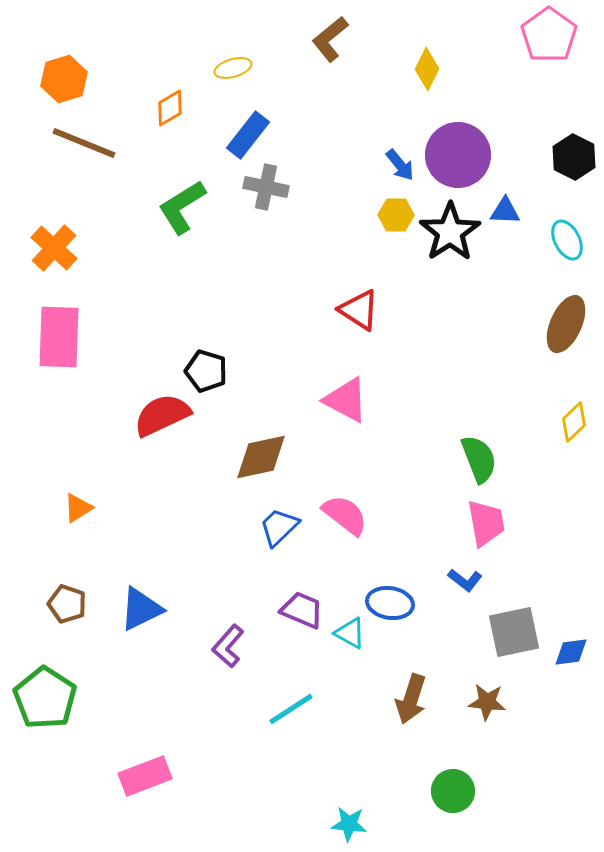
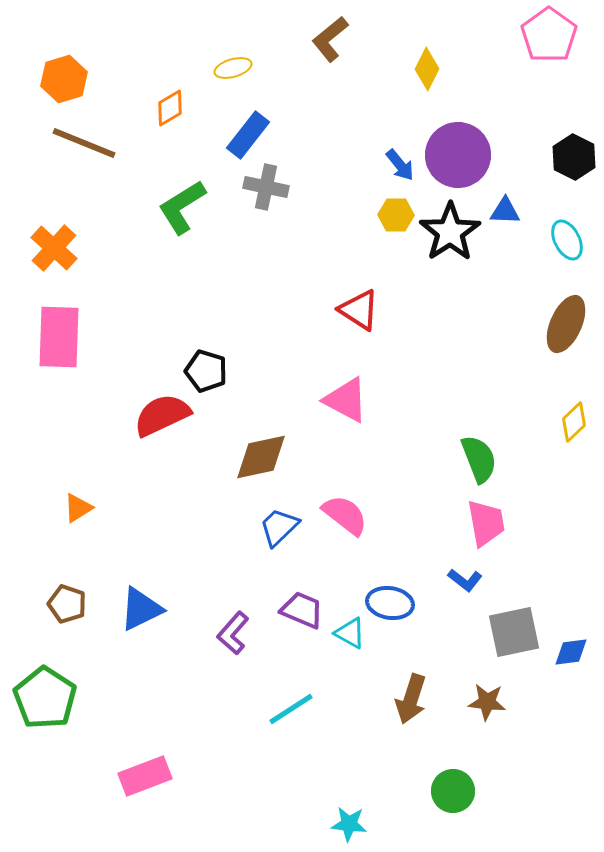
purple L-shape at (228, 646): moved 5 px right, 13 px up
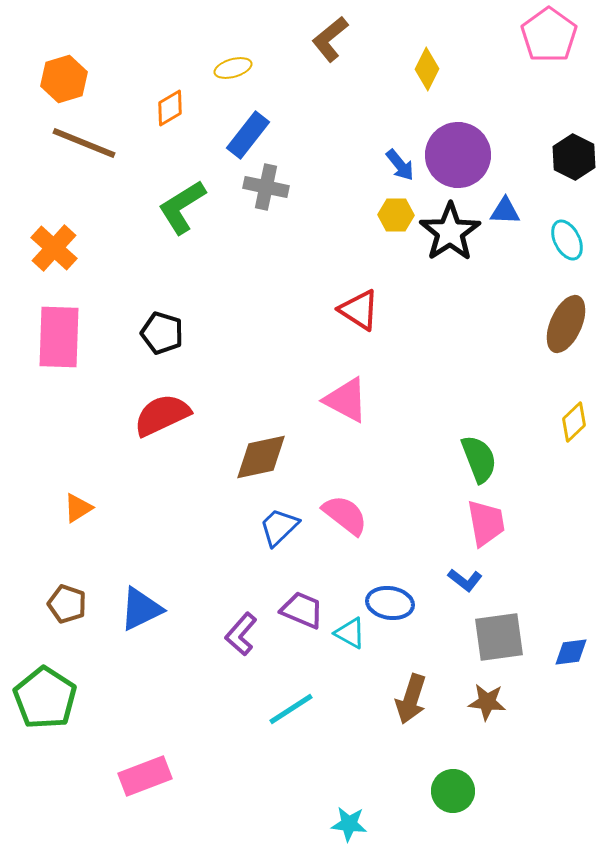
black pentagon at (206, 371): moved 44 px left, 38 px up
gray square at (514, 632): moved 15 px left, 5 px down; rotated 4 degrees clockwise
purple L-shape at (233, 633): moved 8 px right, 1 px down
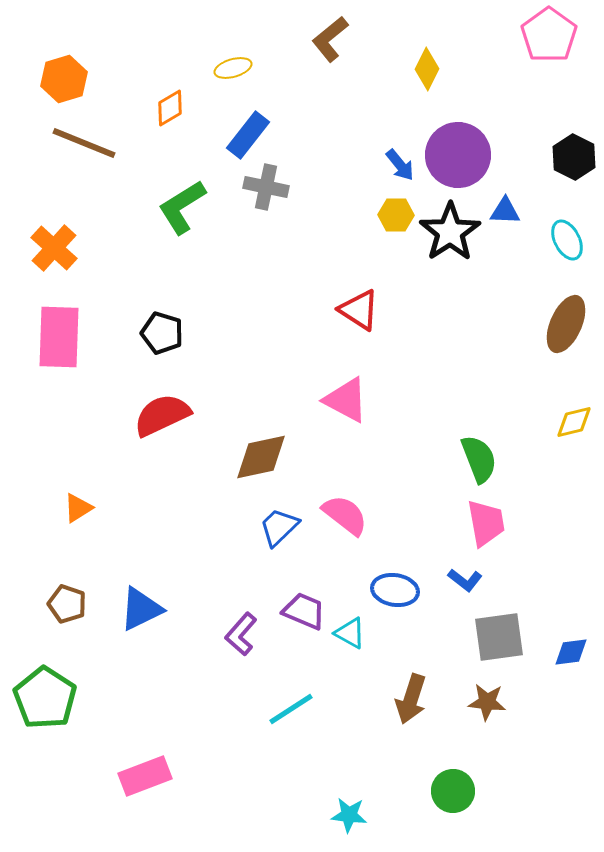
yellow diamond at (574, 422): rotated 30 degrees clockwise
blue ellipse at (390, 603): moved 5 px right, 13 px up
purple trapezoid at (302, 610): moved 2 px right, 1 px down
cyan star at (349, 824): moved 9 px up
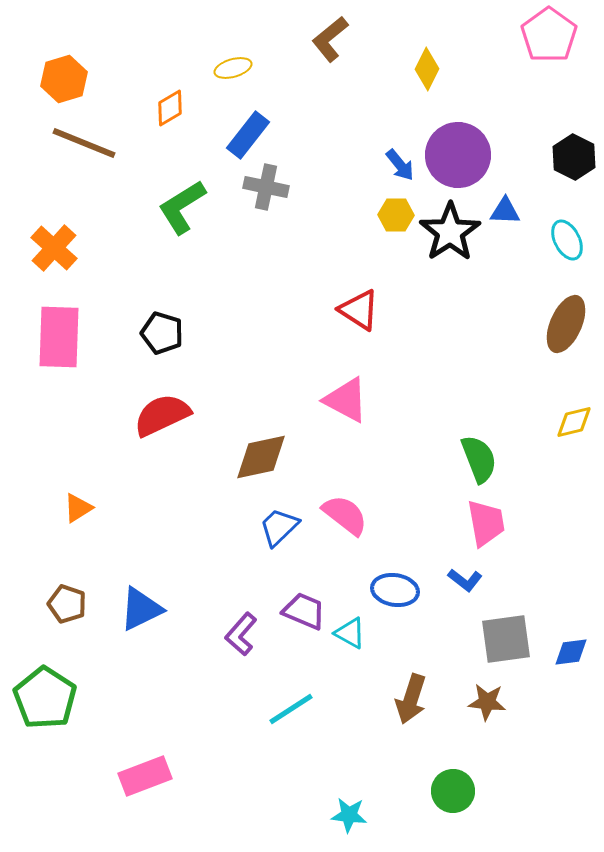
gray square at (499, 637): moved 7 px right, 2 px down
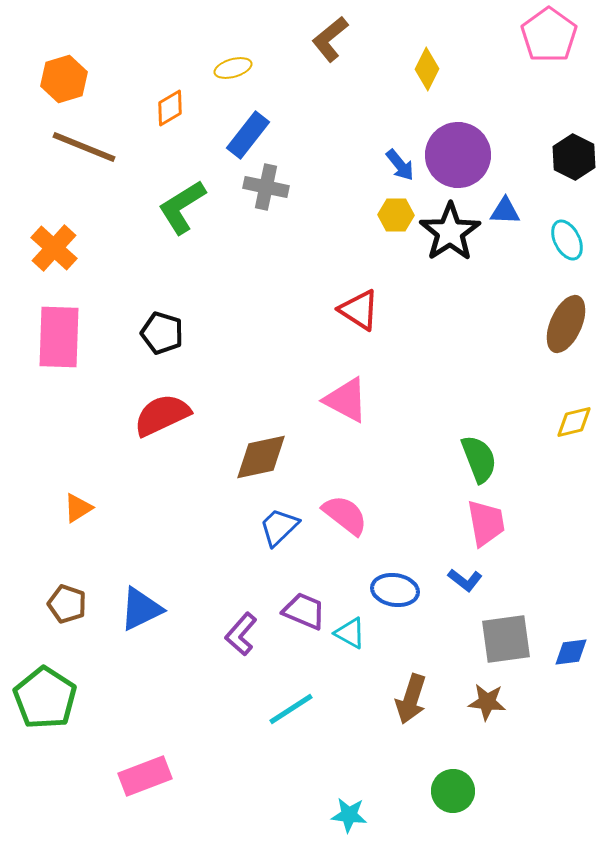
brown line at (84, 143): moved 4 px down
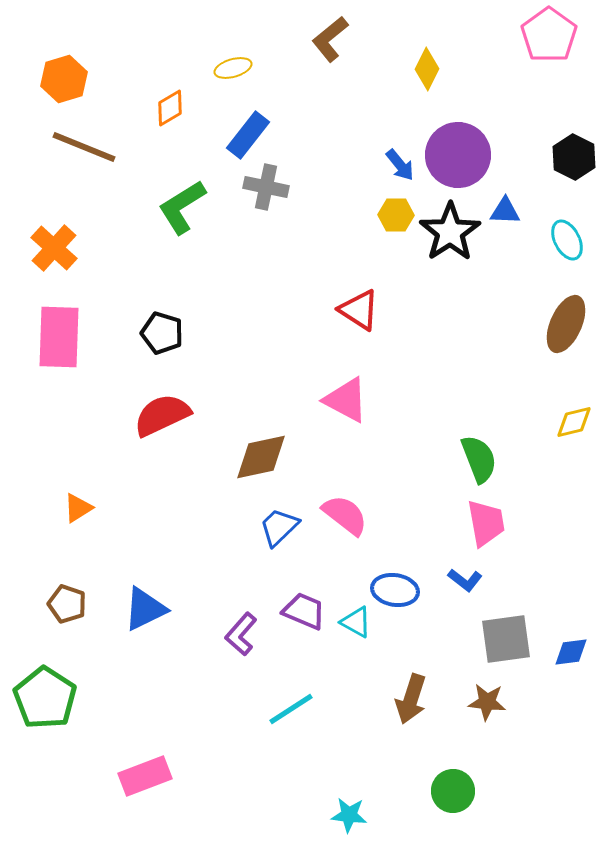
blue triangle at (141, 609): moved 4 px right
cyan triangle at (350, 633): moved 6 px right, 11 px up
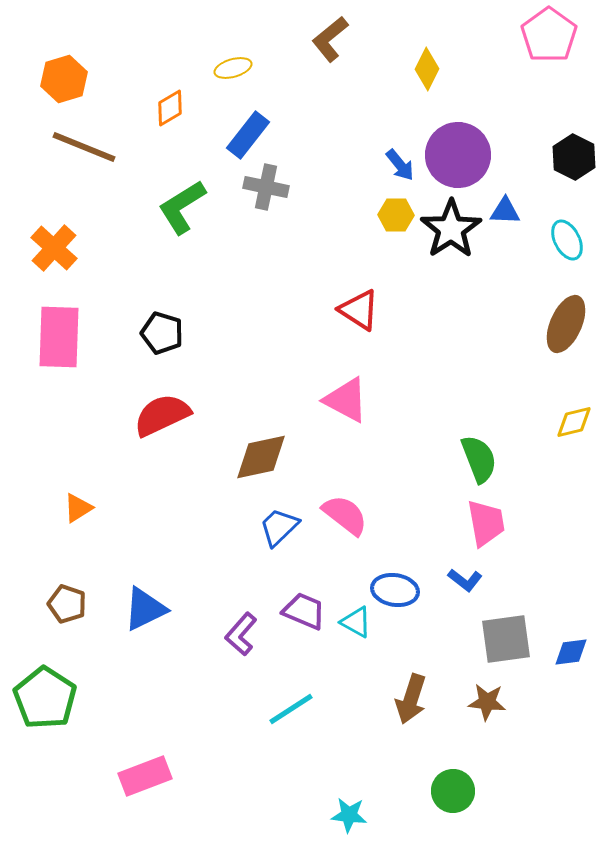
black star at (450, 232): moved 1 px right, 3 px up
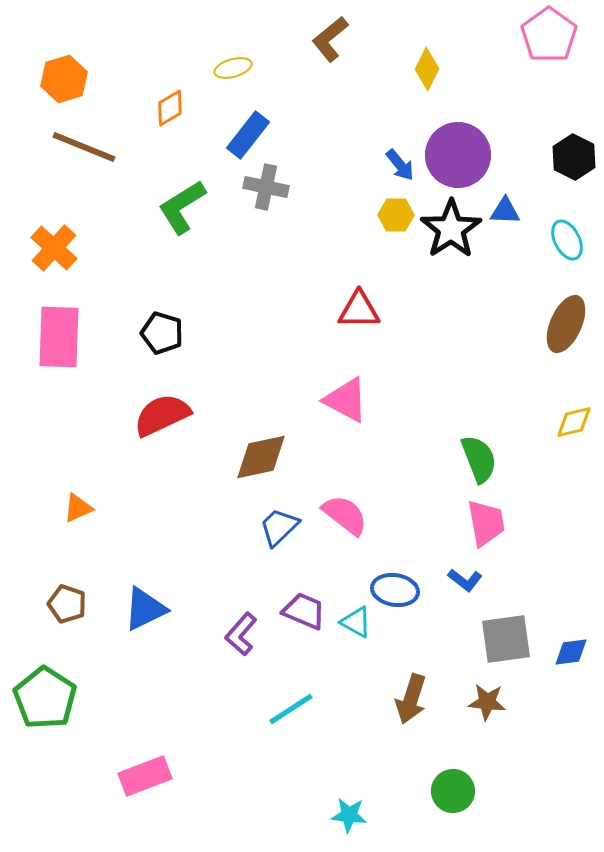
red triangle at (359, 310): rotated 33 degrees counterclockwise
orange triangle at (78, 508): rotated 8 degrees clockwise
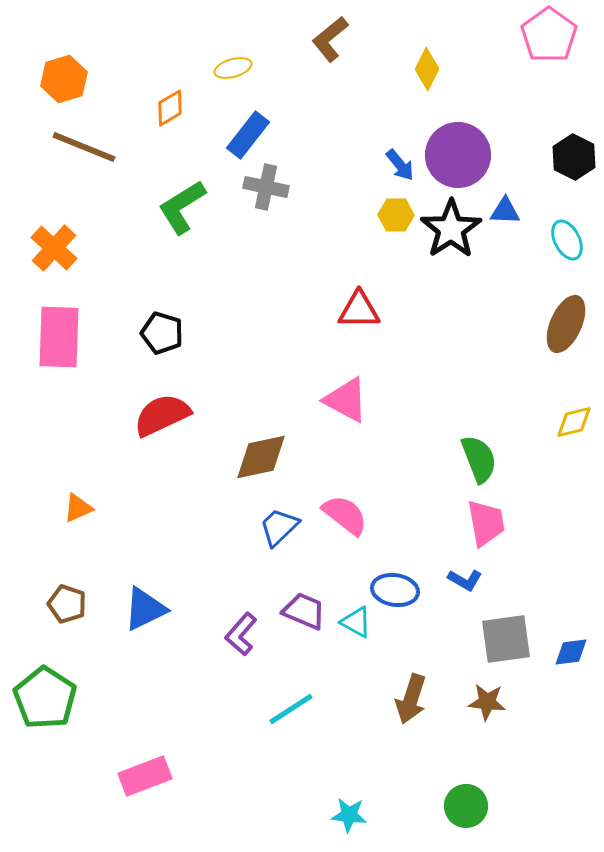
blue L-shape at (465, 580): rotated 8 degrees counterclockwise
green circle at (453, 791): moved 13 px right, 15 px down
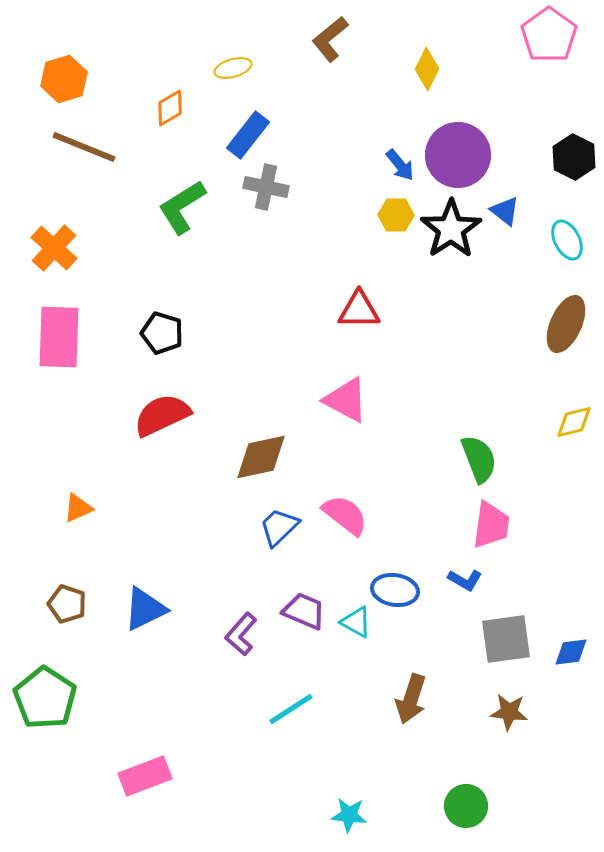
blue triangle at (505, 211): rotated 36 degrees clockwise
pink trapezoid at (486, 523): moved 5 px right, 2 px down; rotated 18 degrees clockwise
brown star at (487, 702): moved 22 px right, 10 px down
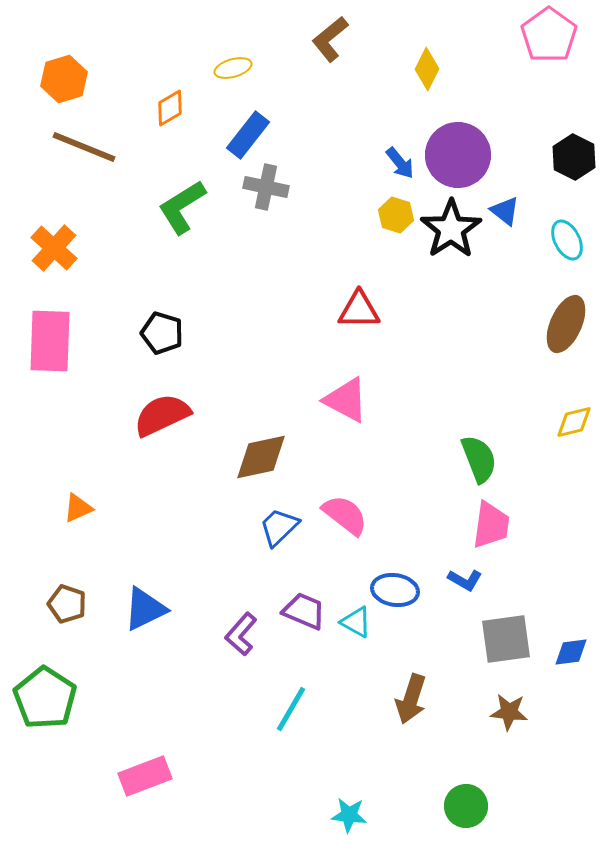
blue arrow at (400, 165): moved 2 px up
yellow hexagon at (396, 215): rotated 16 degrees clockwise
pink rectangle at (59, 337): moved 9 px left, 4 px down
cyan line at (291, 709): rotated 27 degrees counterclockwise
